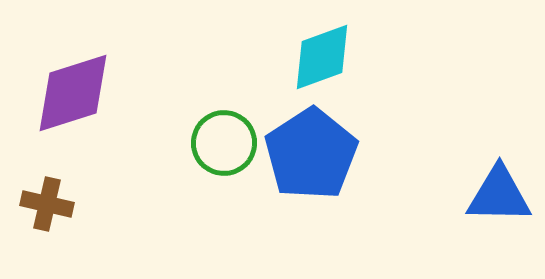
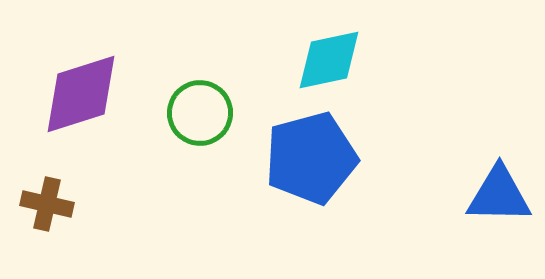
cyan diamond: moved 7 px right, 3 px down; rotated 8 degrees clockwise
purple diamond: moved 8 px right, 1 px down
green circle: moved 24 px left, 30 px up
blue pentagon: moved 4 px down; rotated 18 degrees clockwise
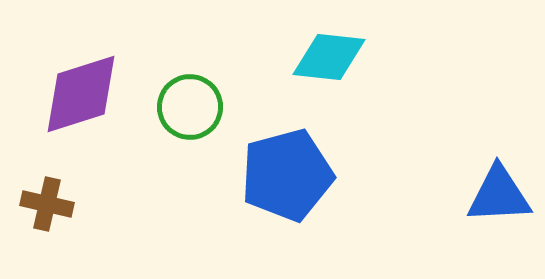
cyan diamond: moved 3 px up; rotated 18 degrees clockwise
green circle: moved 10 px left, 6 px up
blue pentagon: moved 24 px left, 17 px down
blue triangle: rotated 4 degrees counterclockwise
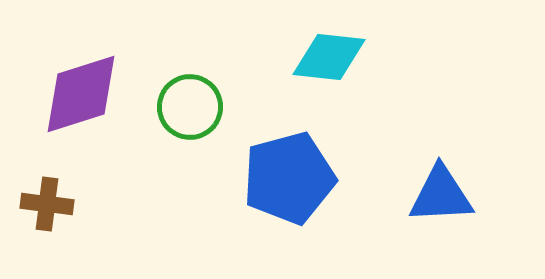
blue pentagon: moved 2 px right, 3 px down
blue triangle: moved 58 px left
brown cross: rotated 6 degrees counterclockwise
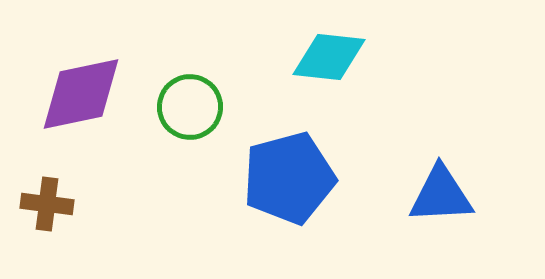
purple diamond: rotated 6 degrees clockwise
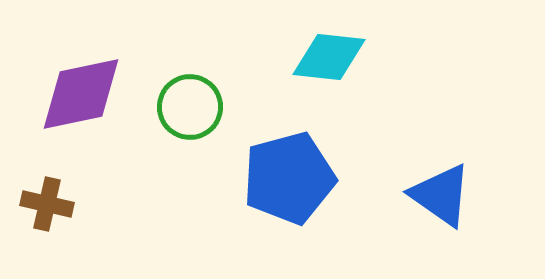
blue triangle: rotated 38 degrees clockwise
brown cross: rotated 6 degrees clockwise
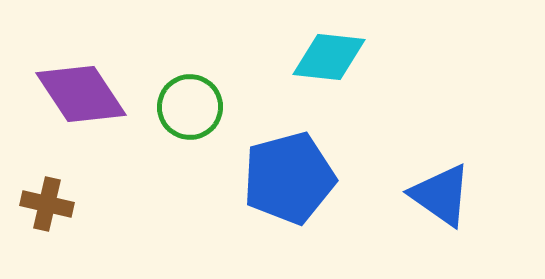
purple diamond: rotated 68 degrees clockwise
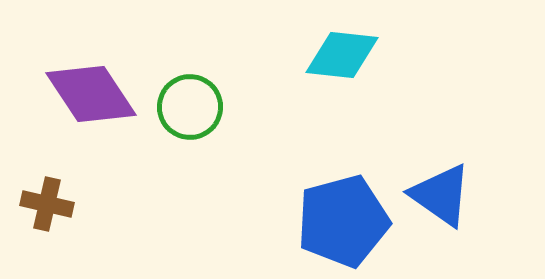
cyan diamond: moved 13 px right, 2 px up
purple diamond: moved 10 px right
blue pentagon: moved 54 px right, 43 px down
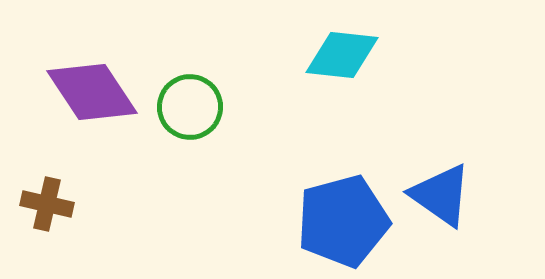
purple diamond: moved 1 px right, 2 px up
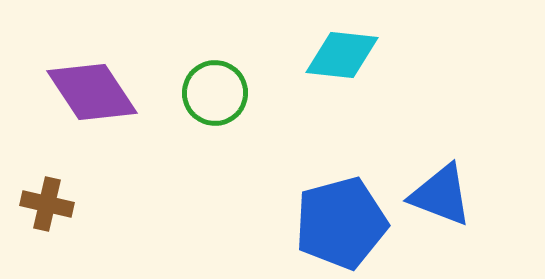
green circle: moved 25 px right, 14 px up
blue triangle: rotated 14 degrees counterclockwise
blue pentagon: moved 2 px left, 2 px down
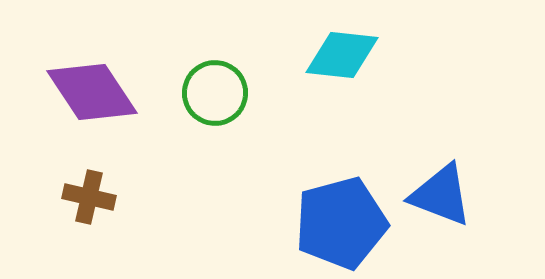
brown cross: moved 42 px right, 7 px up
